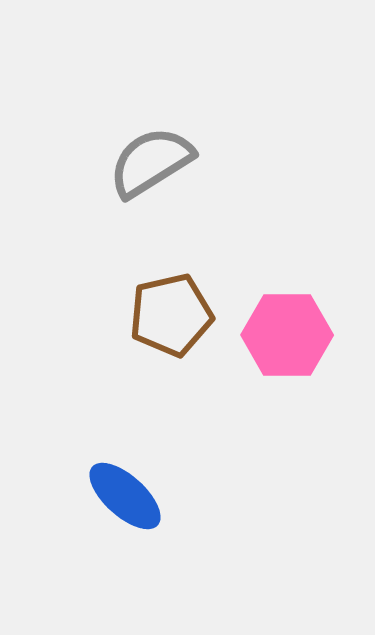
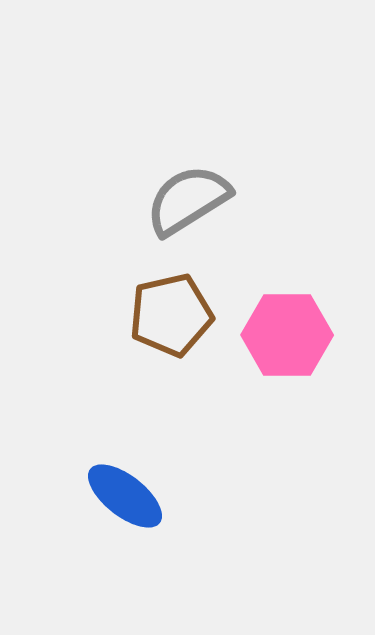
gray semicircle: moved 37 px right, 38 px down
blue ellipse: rotated 4 degrees counterclockwise
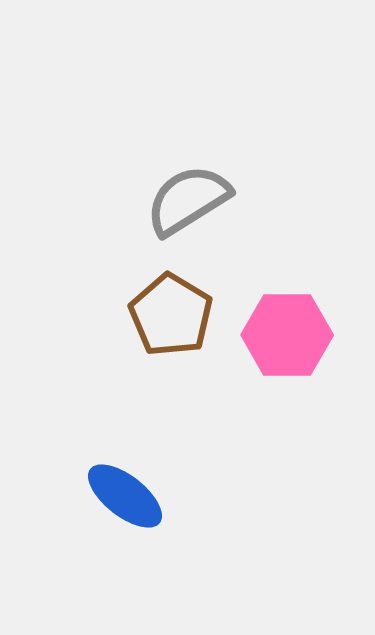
brown pentagon: rotated 28 degrees counterclockwise
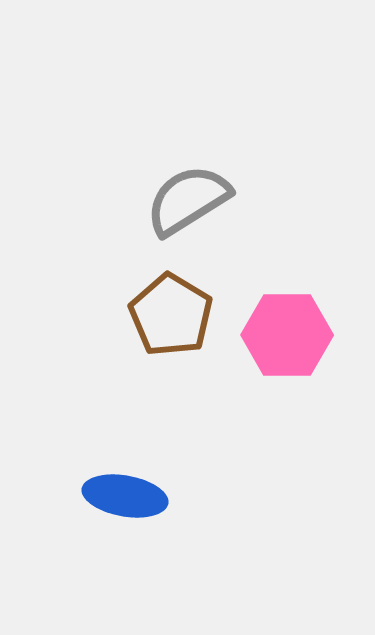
blue ellipse: rotated 28 degrees counterclockwise
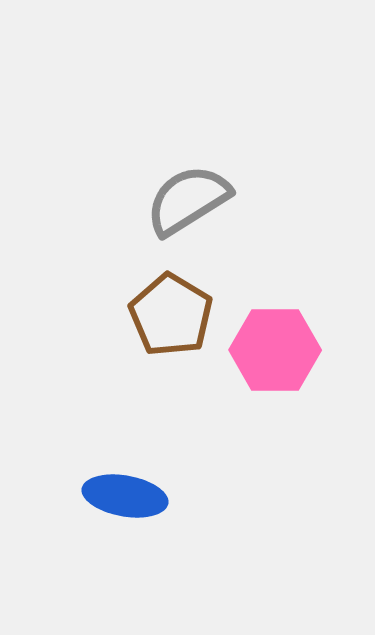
pink hexagon: moved 12 px left, 15 px down
